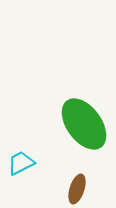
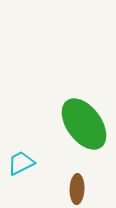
brown ellipse: rotated 16 degrees counterclockwise
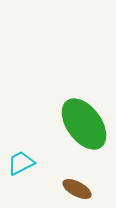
brown ellipse: rotated 64 degrees counterclockwise
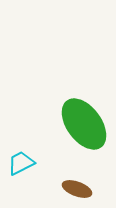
brown ellipse: rotated 8 degrees counterclockwise
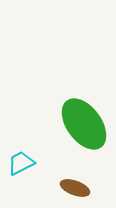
brown ellipse: moved 2 px left, 1 px up
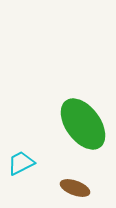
green ellipse: moved 1 px left
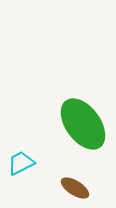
brown ellipse: rotated 12 degrees clockwise
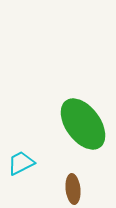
brown ellipse: moved 2 px left, 1 px down; rotated 52 degrees clockwise
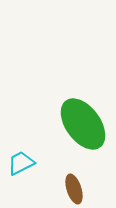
brown ellipse: moved 1 px right; rotated 12 degrees counterclockwise
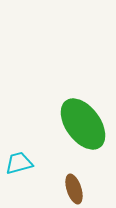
cyan trapezoid: moved 2 px left; rotated 12 degrees clockwise
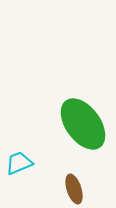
cyan trapezoid: rotated 8 degrees counterclockwise
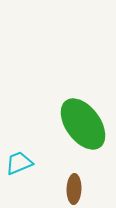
brown ellipse: rotated 20 degrees clockwise
